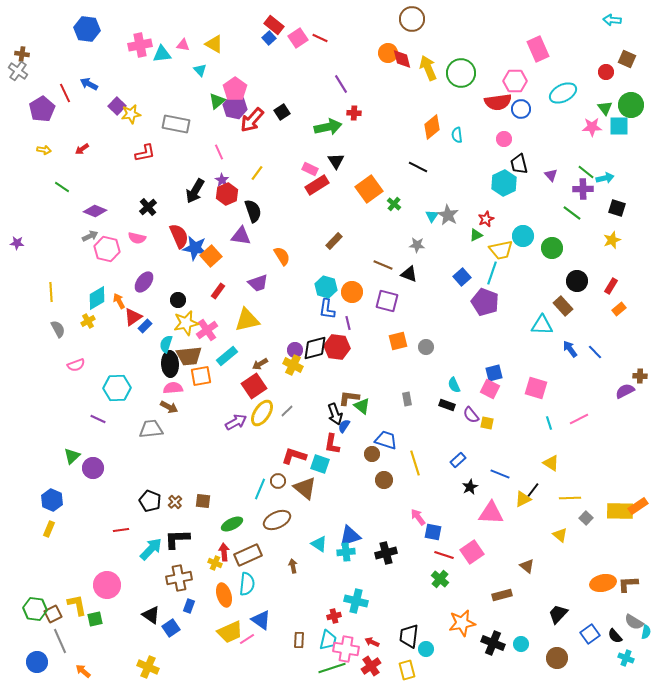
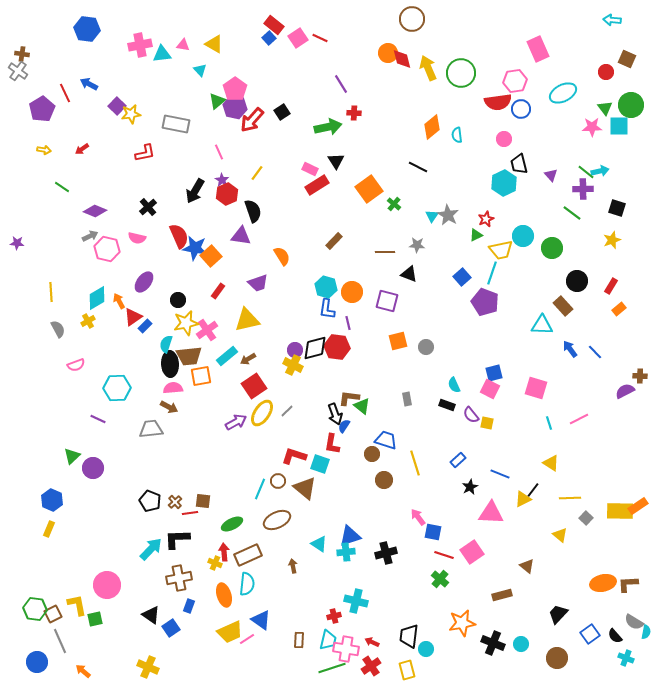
pink hexagon at (515, 81): rotated 10 degrees counterclockwise
cyan arrow at (605, 178): moved 5 px left, 7 px up
brown line at (383, 265): moved 2 px right, 13 px up; rotated 24 degrees counterclockwise
brown arrow at (260, 364): moved 12 px left, 5 px up
red line at (121, 530): moved 69 px right, 17 px up
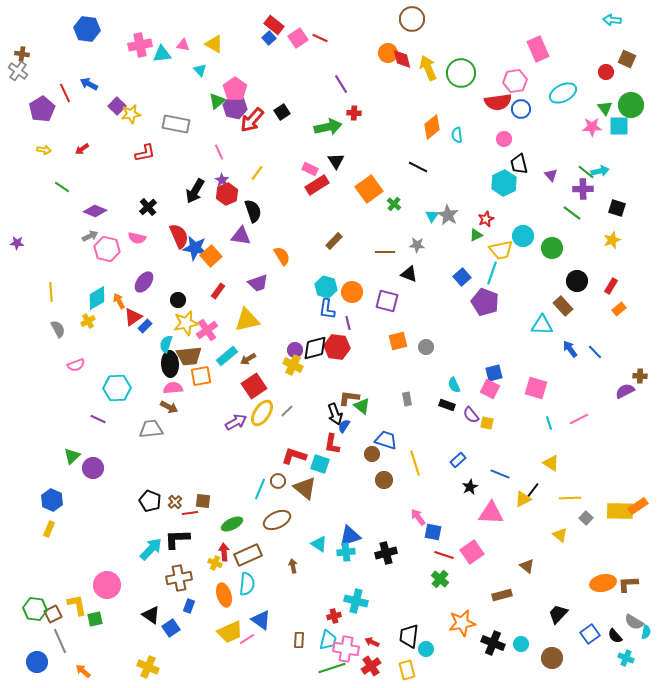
brown circle at (557, 658): moved 5 px left
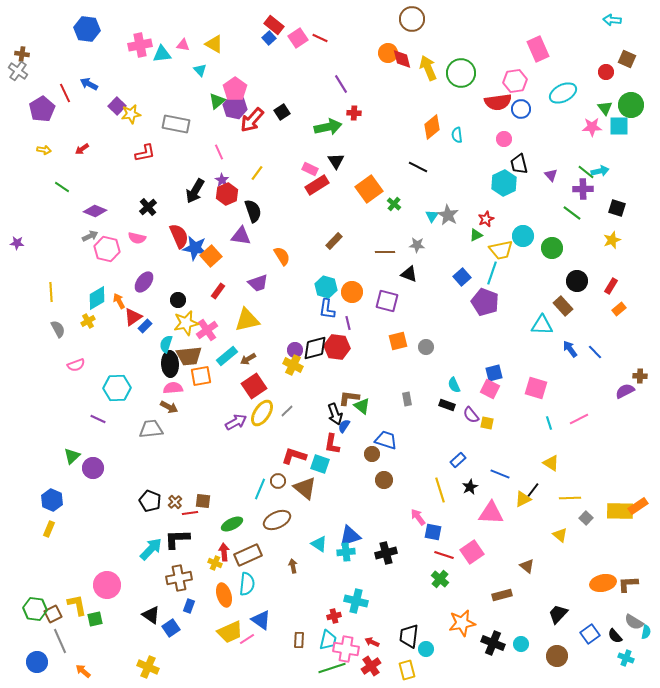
yellow line at (415, 463): moved 25 px right, 27 px down
brown circle at (552, 658): moved 5 px right, 2 px up
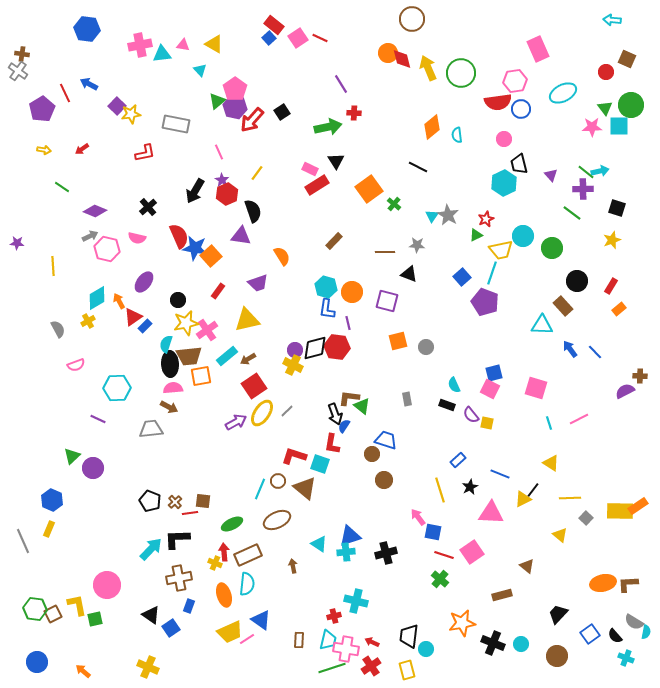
yellow line at (51, 292): moved 2 px right, 26 px up
gray line at (60, 641): moved 37 px left, 100 px up
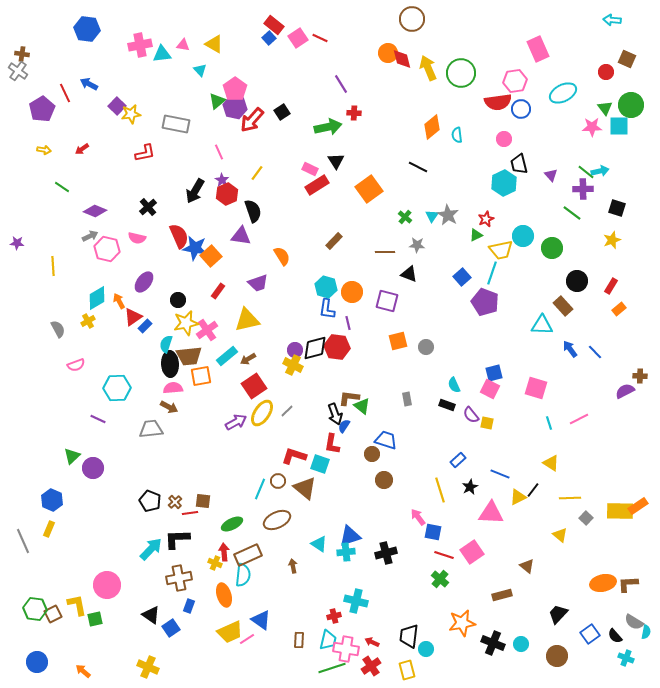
green cross at (394, 204): moved 11 px right, 13 px down
yellow triangle at (523, 499): moved 5 px left, 2 px up
cyan semicircle at (247, 584): moved 4 px left, 9 px up
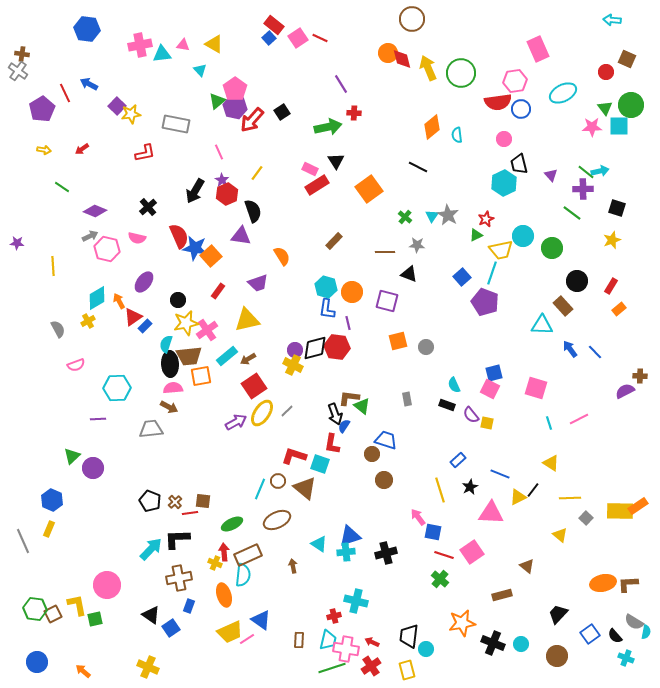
purple line at (98, 419): rotated 28 degrees counterclockwise
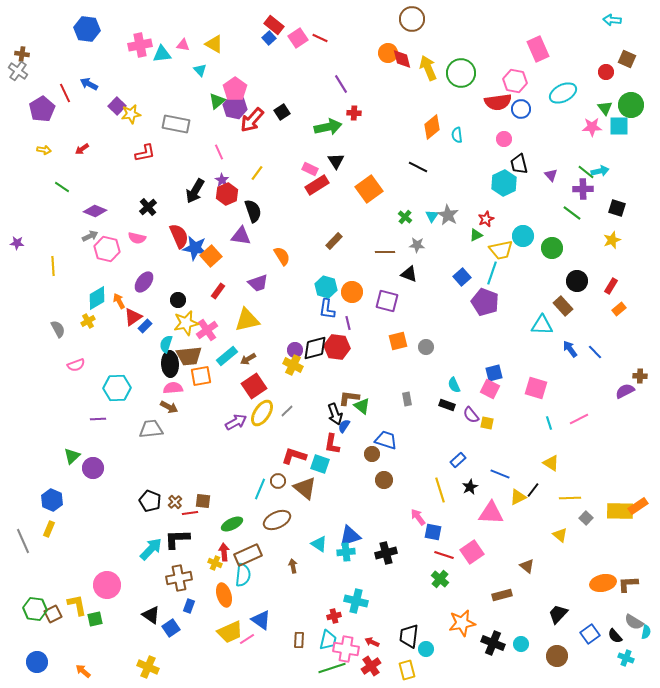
pink hexagon at (515, 81): rotated 20 degrees clockwise
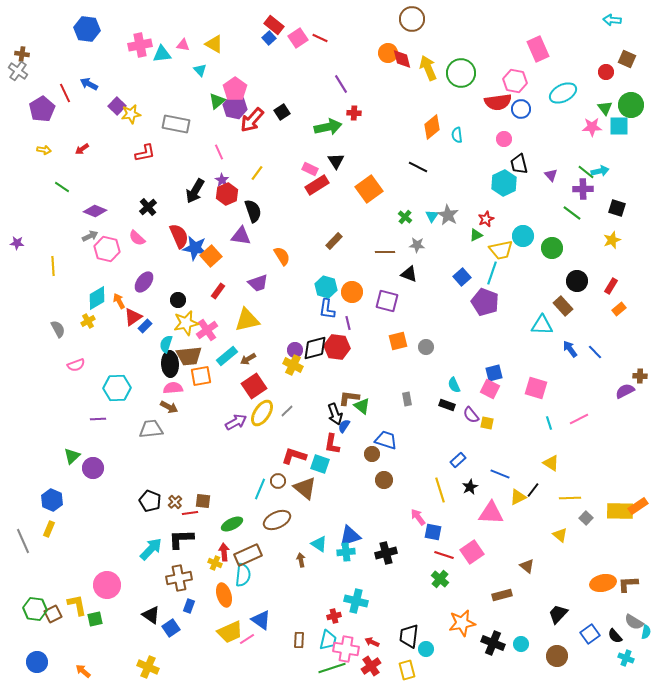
pink semicircle at (137, 238): rotated 30 degrees clockwise
black L-shape at (177, 539): moved 4 px right
brown arrow at (293, 566): moved 8 px right, 6 px up
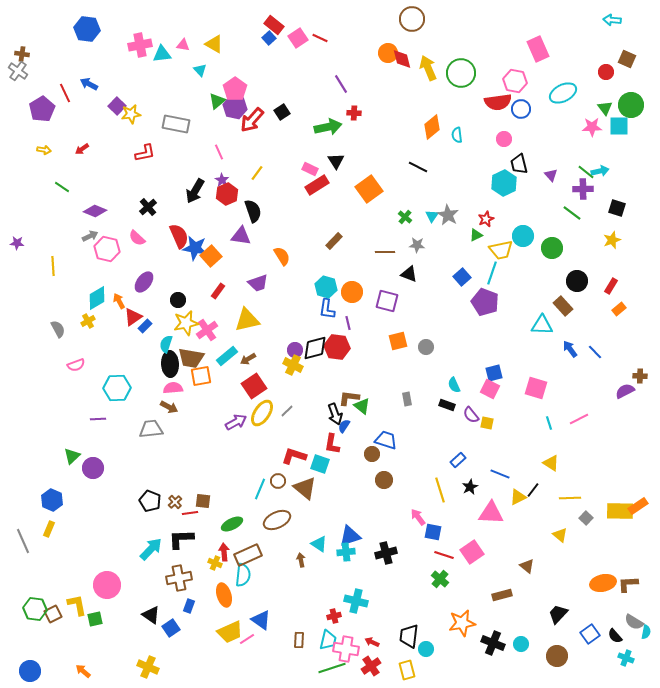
brown trapezoid at (189, 356): moved 2 px right, 2 px down; rotated 16 degrees clockwise
blue circle at (37, 662): moved 7 px left, 9 px down
